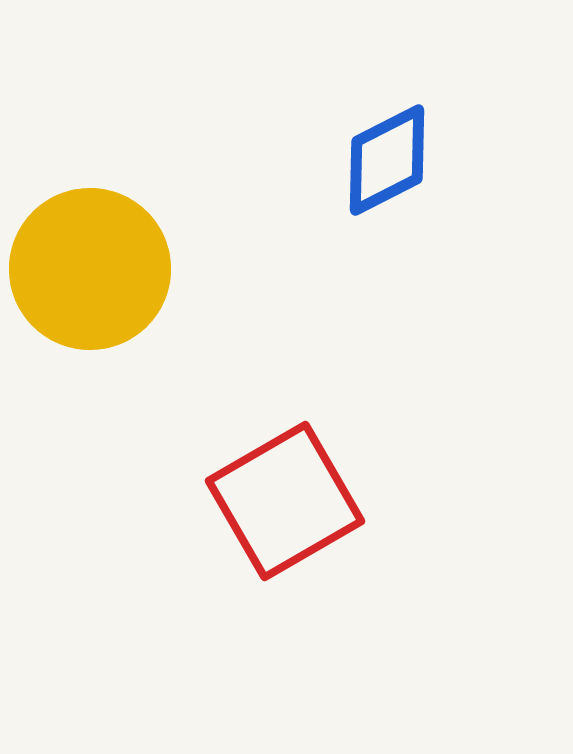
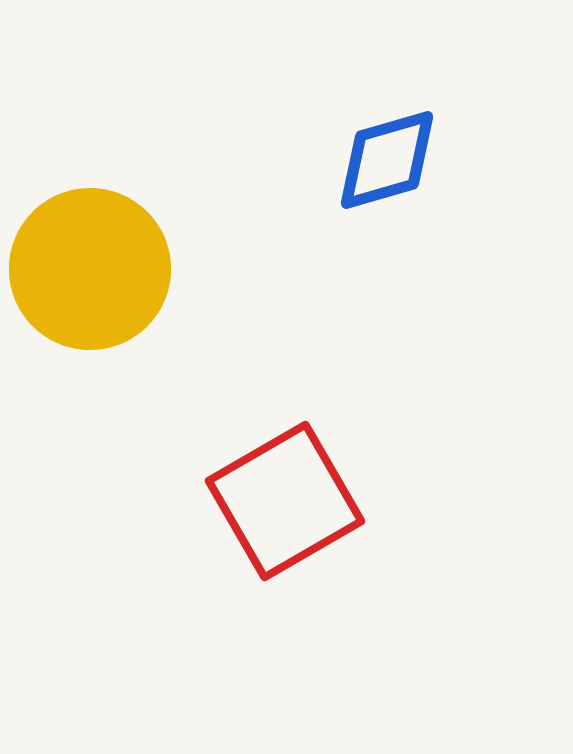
blue diamond: rotated 11 degrees clockwise
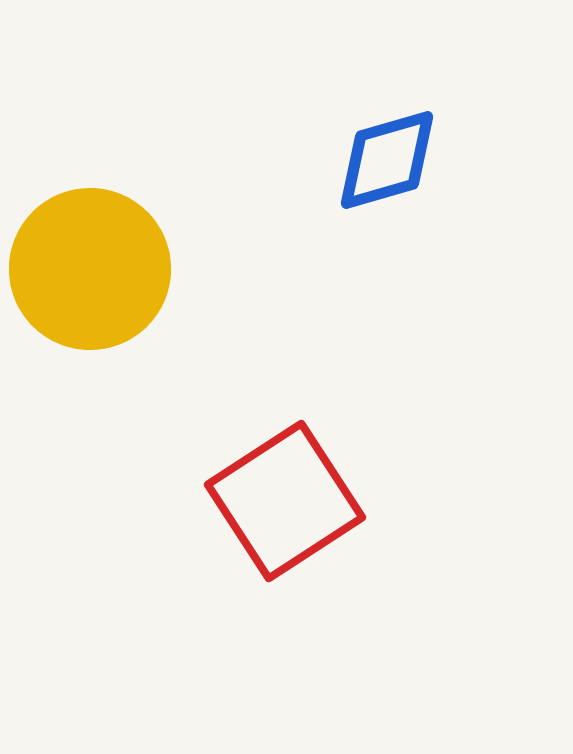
red square: rotated 3 degrees counterclockwise
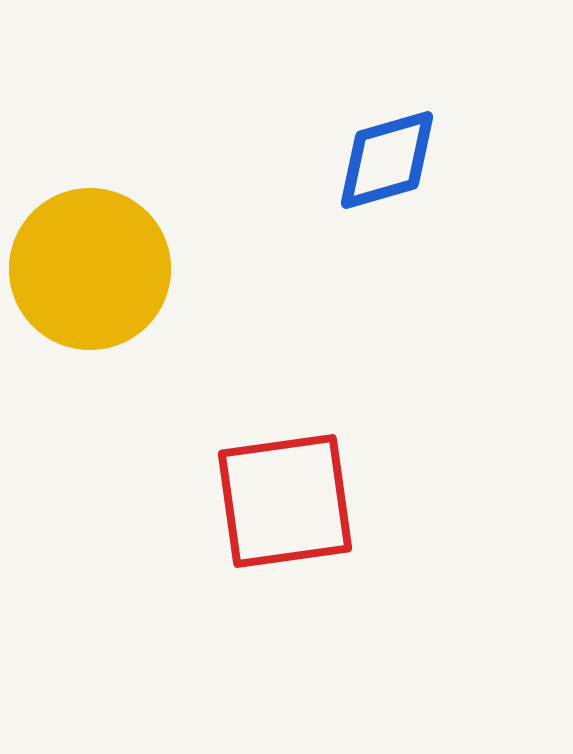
red square: rotated 25 degrees clockwise
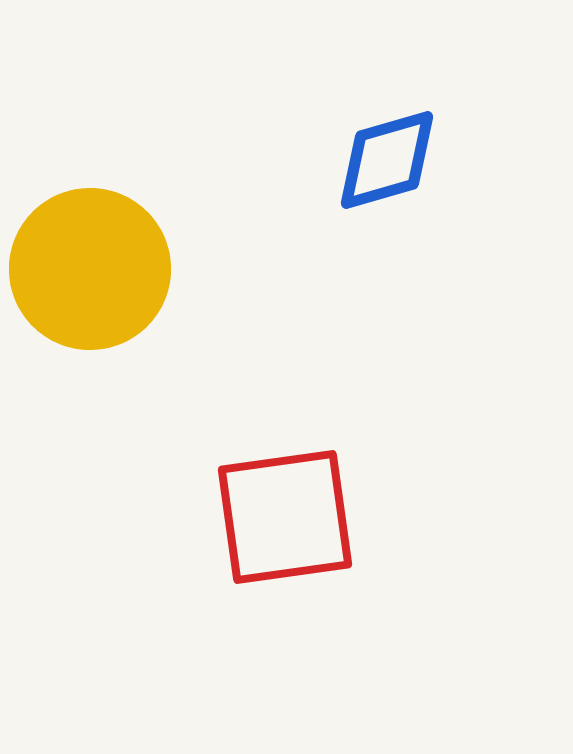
red square: moved 16 px down
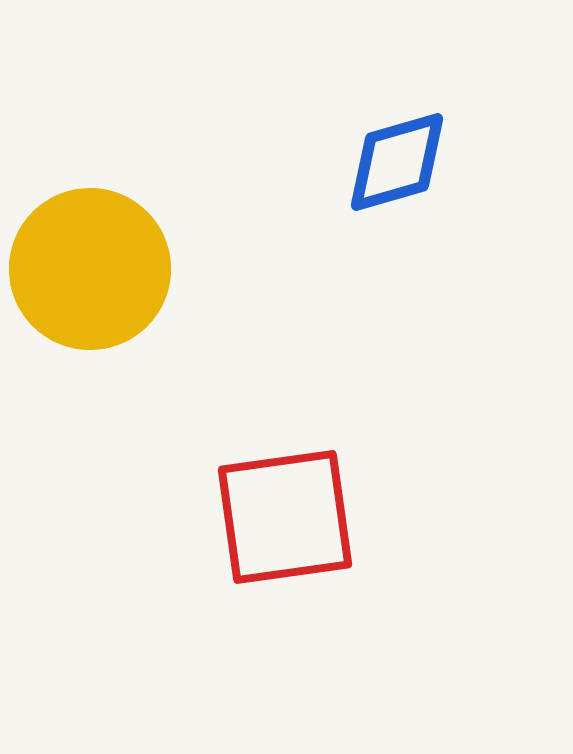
blue diamond: moved 10 px right, 2 px down
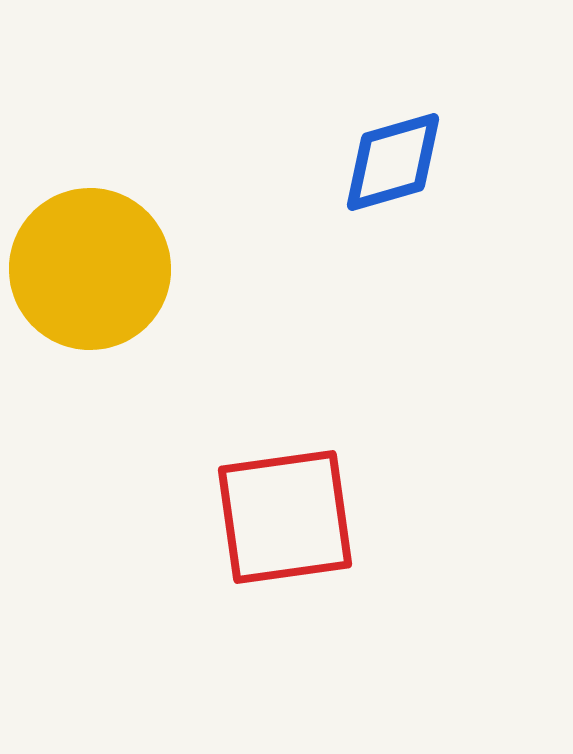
blue diamond: moved 4 px left
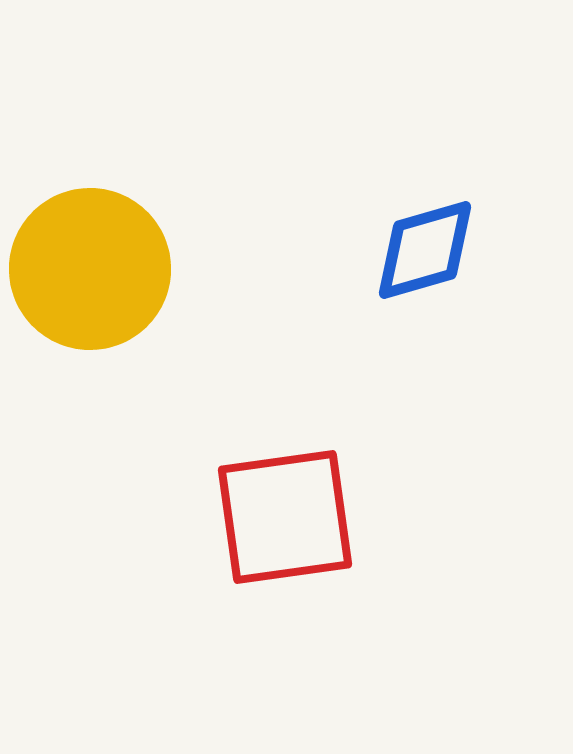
blue diamond: moved 32 px right, 88 px down
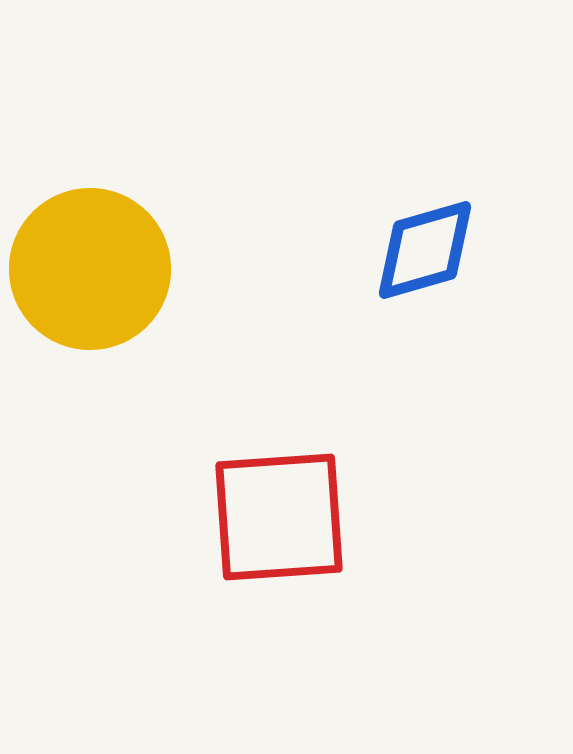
red square: moved 6 px left; rotated 4 degrees clockwise
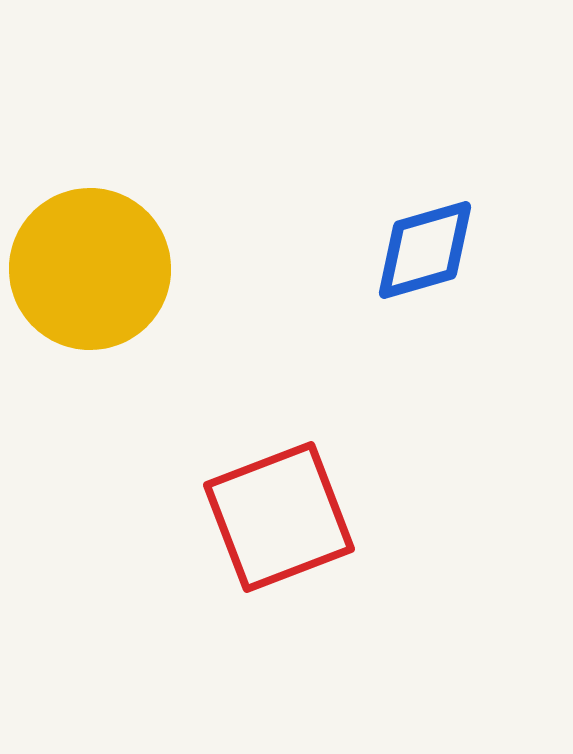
red square: rotated 17 degrees counterclockwise
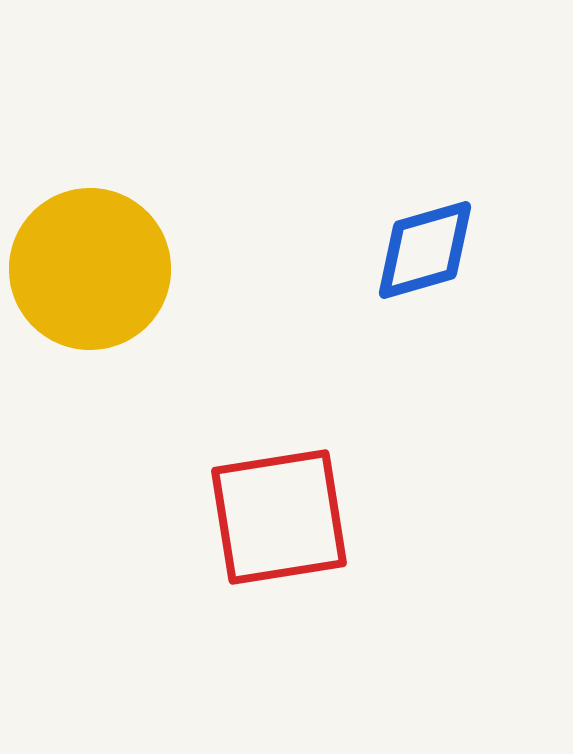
red square: rotated 12 degrees clockwise
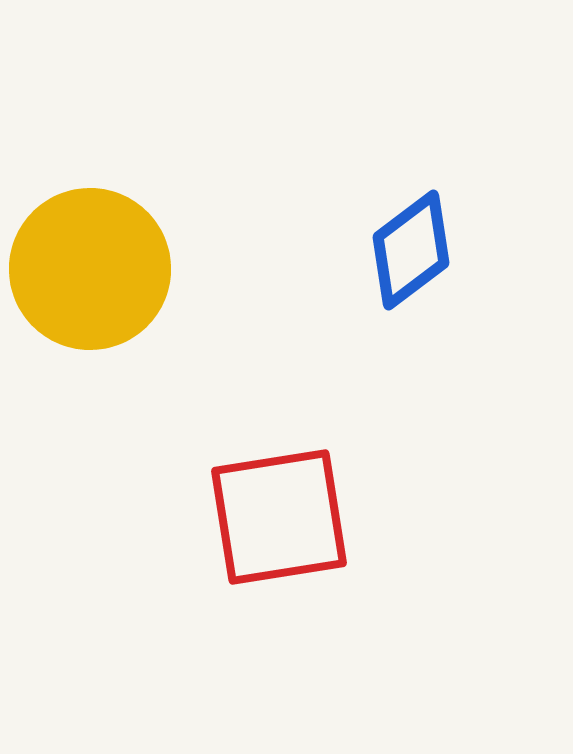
blue diamond: moved 14 px left; rotated 21 degrees counterclockwise
